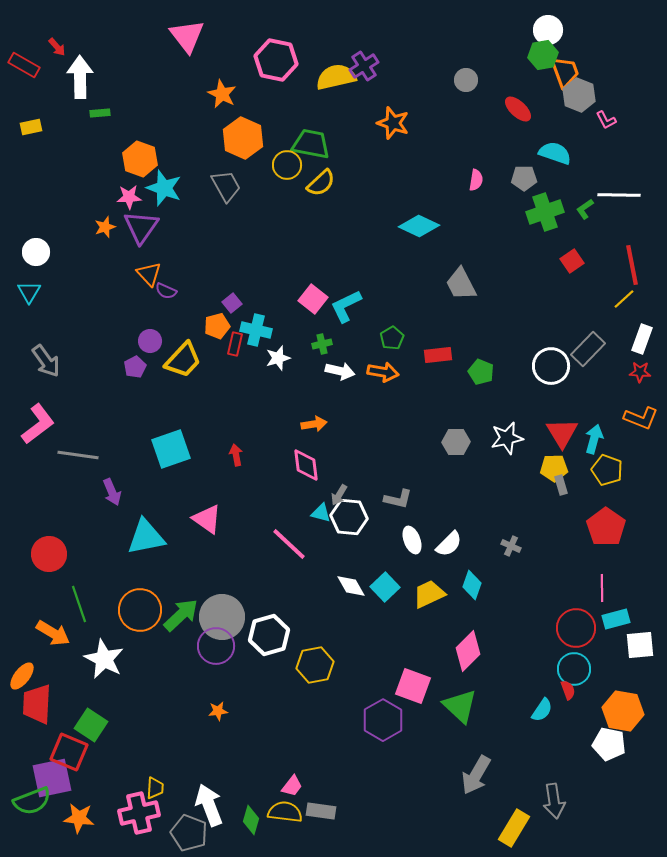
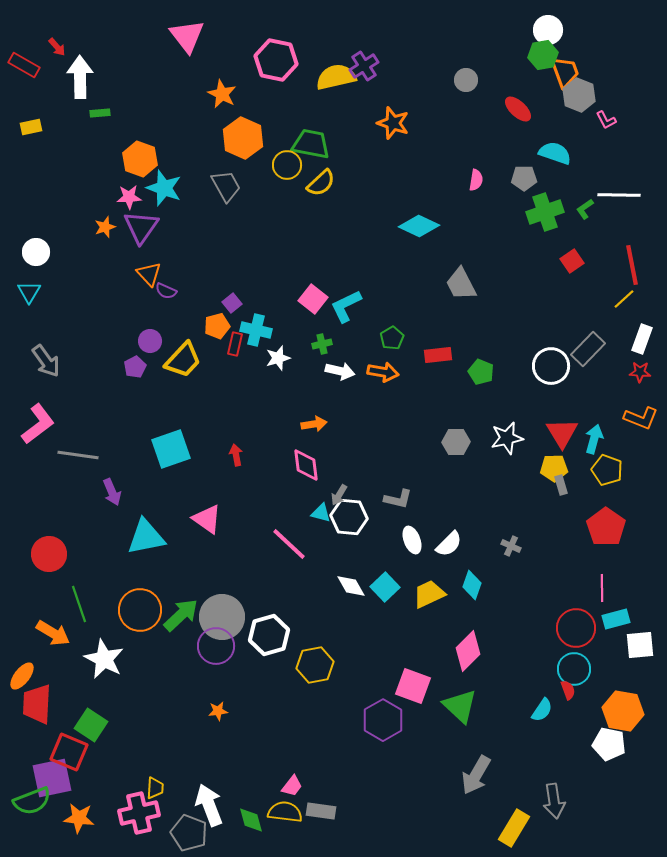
green diamond at (251, 820): rotated 32 degrees counterclockwise
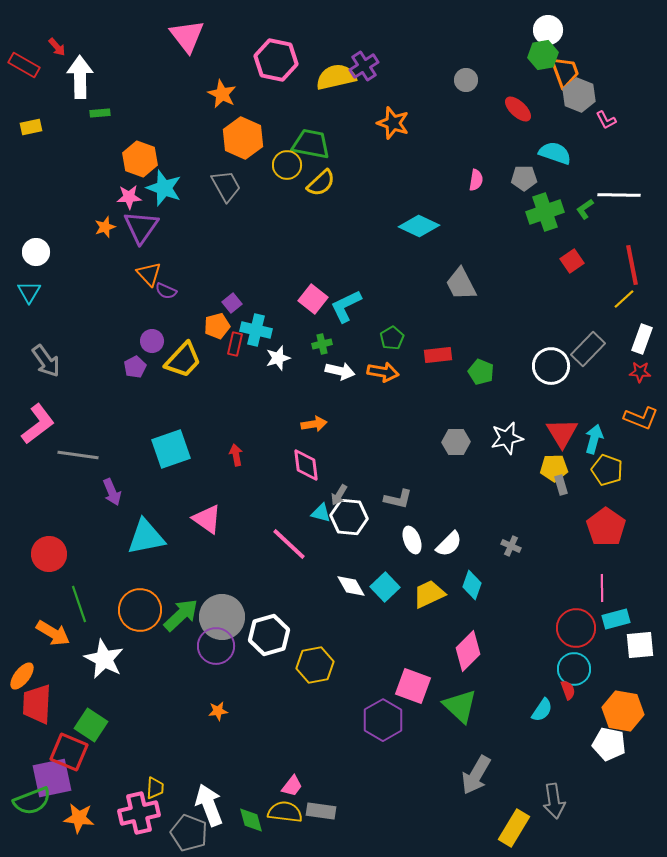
purple circle at (150, 341): moved 2 px right
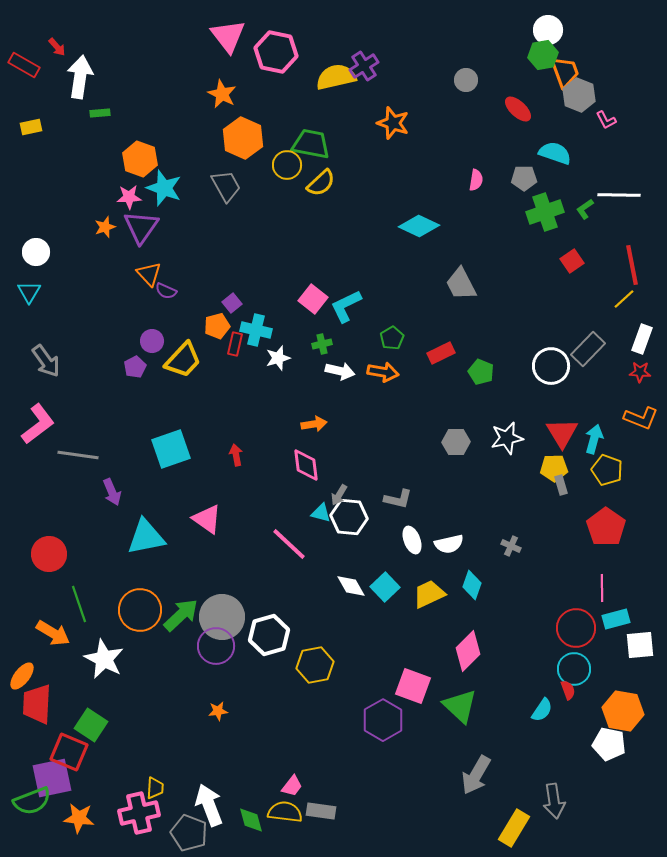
pink triangle at (187, 36): moved 41 px right
pink hexagon at (276, 60): moved 8 px up
white arrow at (80, 77): rotated 9 degrees clockwise
red rectangle at (438, 355): moved 3 px right, 2 px up; rotated 20 degrees counterclockwise
white semicircle at (449, 544): rotated 32 degrees clockwise
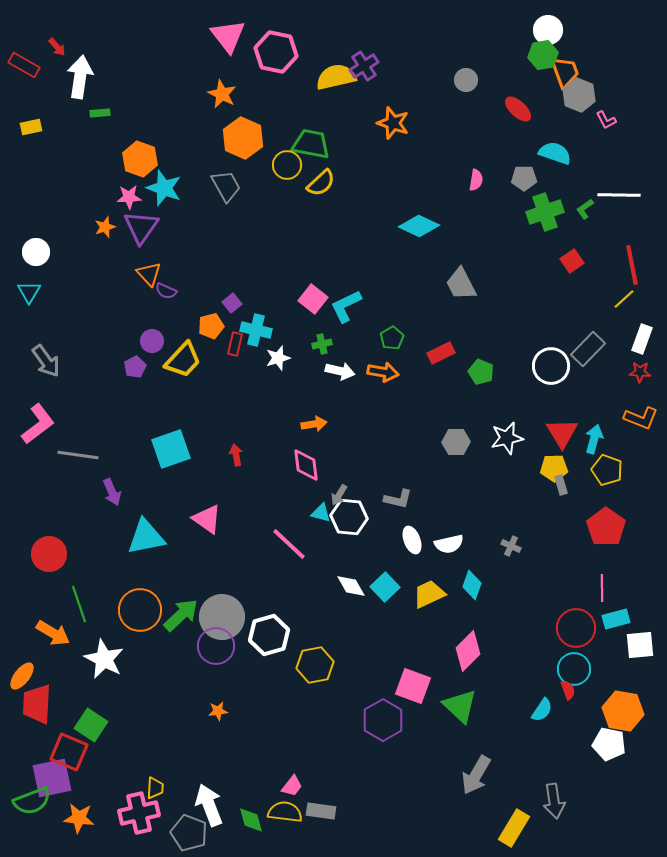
orange pentagon at (217, 326): moved 6 px left
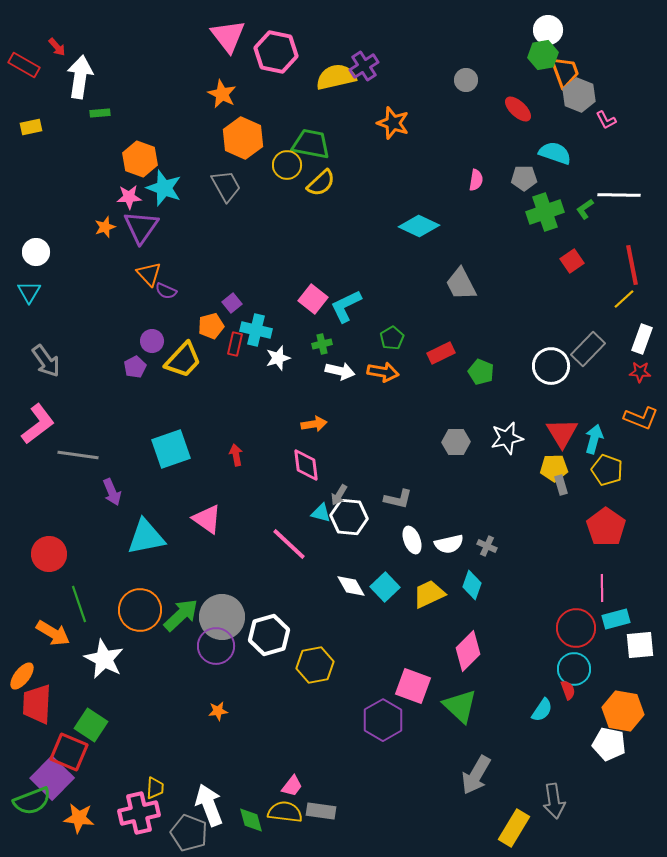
gray cross at (511, 546): moved 24 px left
purple square at (52, 778): rotated 33 degrees counterclockwise
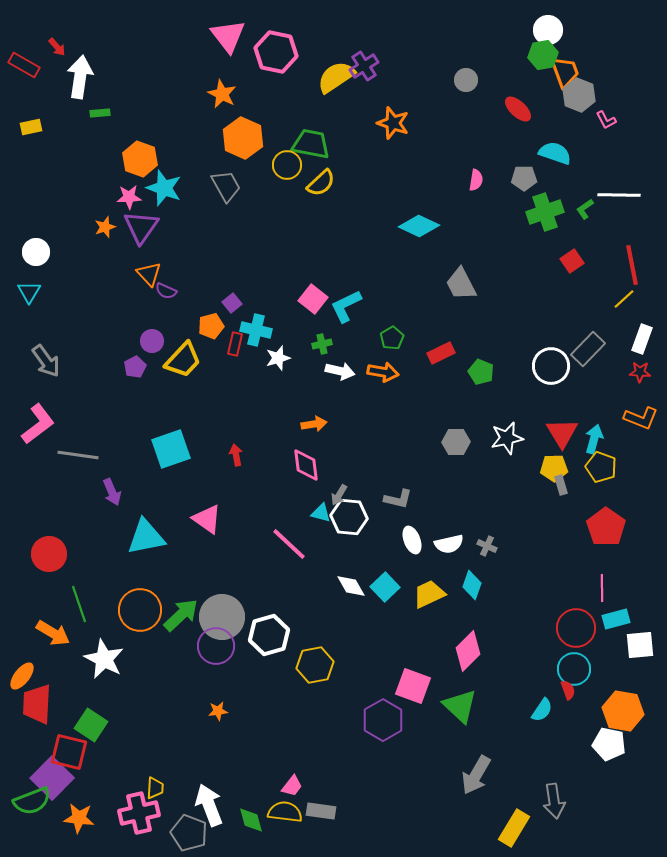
yellow semicircle at (336, 77): rotated 21 degrees counterclockwise
yellow pentagon at (607, 470): moved 6 px left, 3 px up
red square at (69, 752): rotated 9 degrees counterclockwise
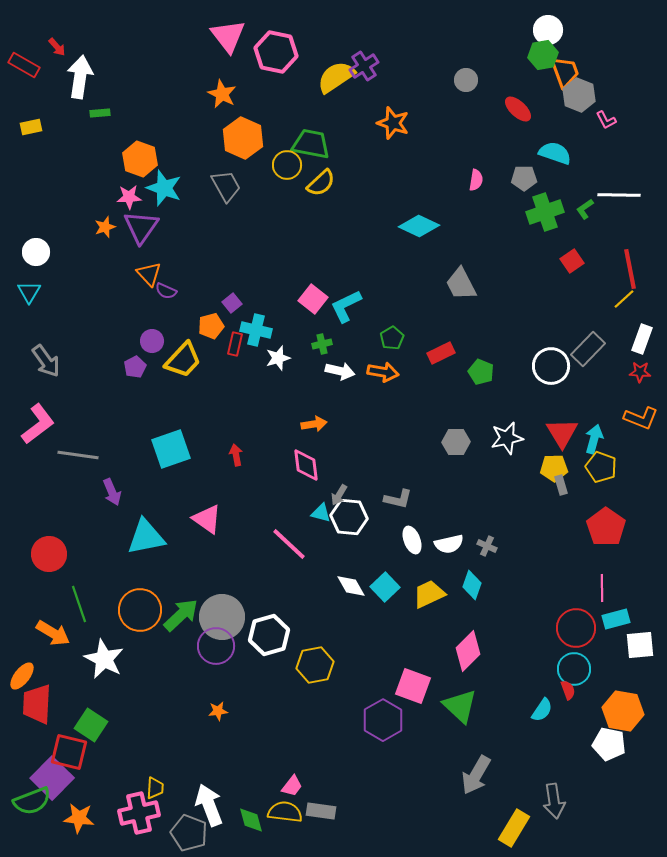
red line at (632, 265): moved 2 px left, 4 px down
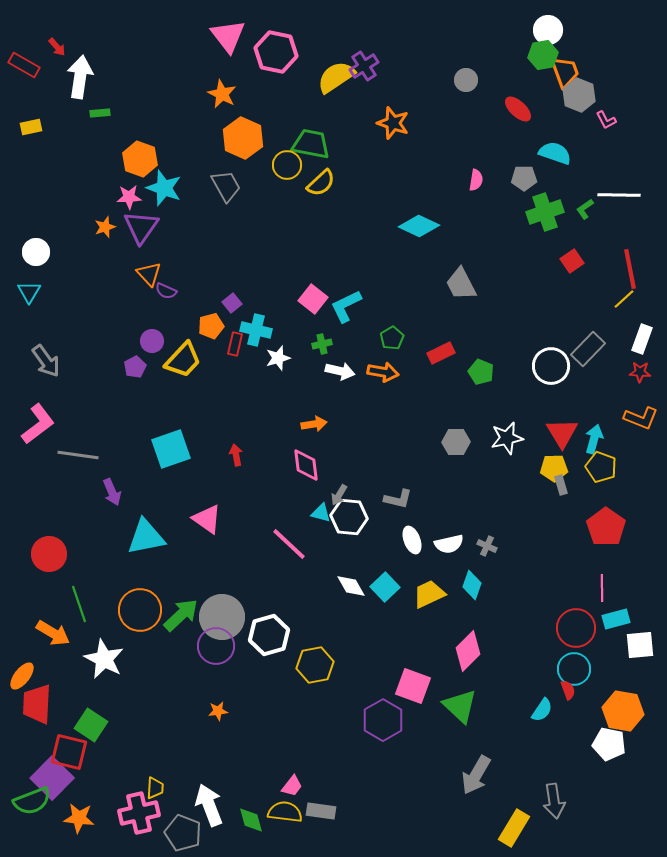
gray pentagon at (189, 833): moved 6 px left
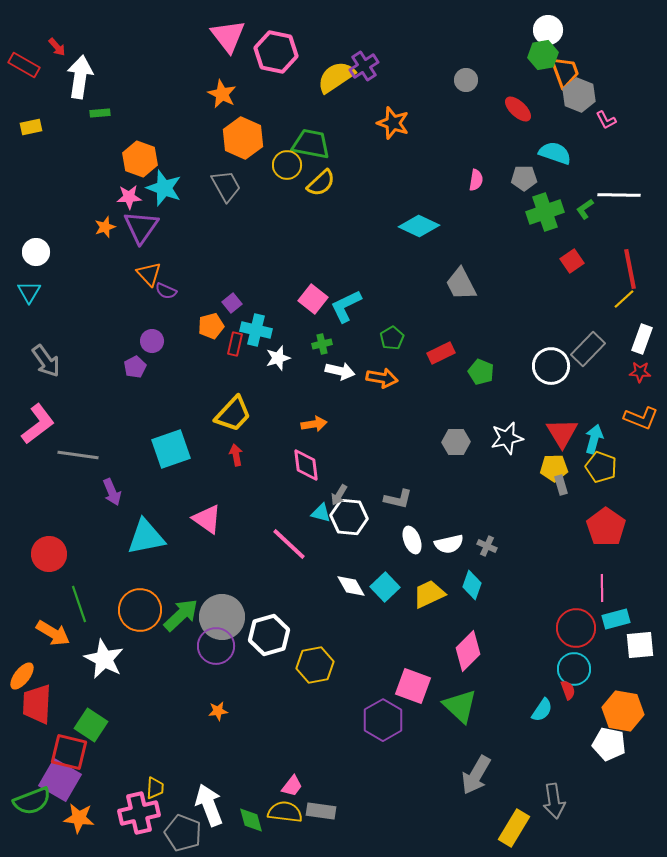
yellow trapezoid at (183, 360): moved 50 px right, 54 px down
orange arrow at (383, 372): moved 1 px left, 6 px down
purple square at (52, 778): moved 8 px right, 2 px down; rotated 15 degrees counterclockwise
